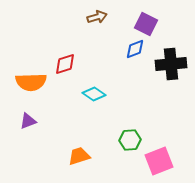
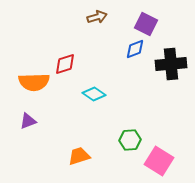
orange semicircle: moved 3 px right
pink square: rotated 36 degrees counterclockwise
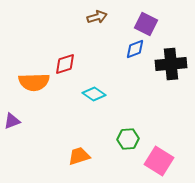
purple triangle: moved 16 px left
green hexagon: moved 2 px left, 1 px up
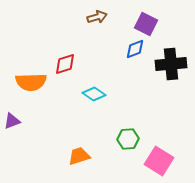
orange semicircle: moved 3 px left
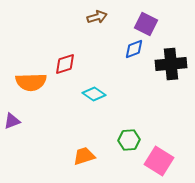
blue diamond: moved 1 px left
green hexagon: moved 1 px right, 1 px down
orange trapezoid: moved 5 px right
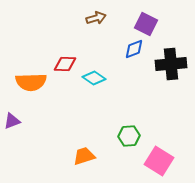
brown arrow: moved 1 px left, 1 px down
red diamond: rotated 20 degrees clockwise
cyan diamond: moved 16 px up
green hexagon: moved 4 px up
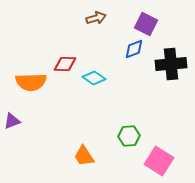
orange trapezoid: rotated 105 degrees counterclockwise
